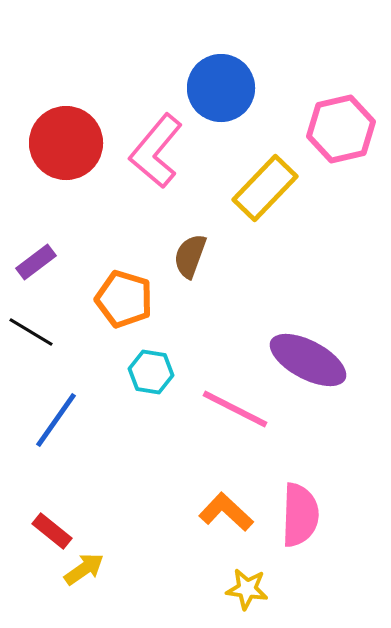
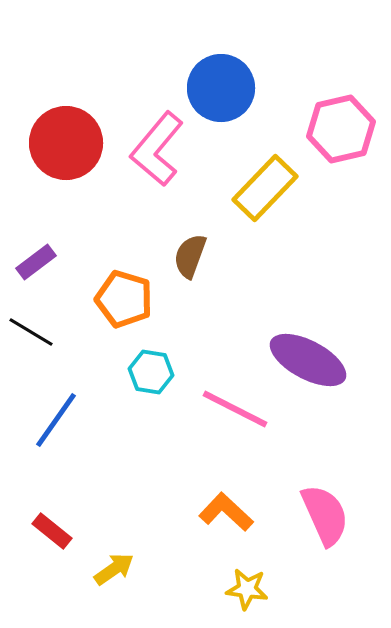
pink L-shape: moved 1 px right, 2 px up
pink semicircle: moved 25 px right; rotated 26 degrees counterclockwise
yellow arrow: moved 30 px right
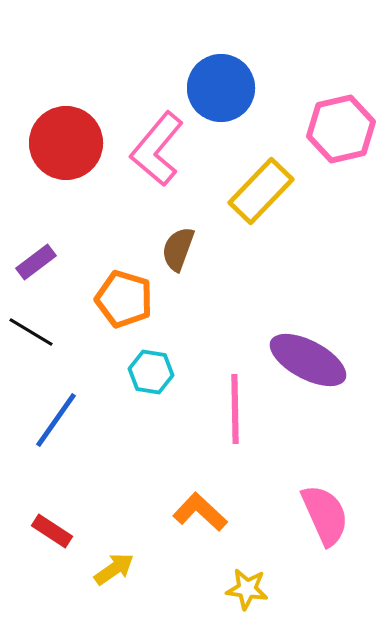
yellow rectangle: moved 4 px left, 3 px down
brown semicircle: moved 12 px left, 7 px up
pink line: rotated 62 degrees clockwise
orange L-shape: moved 26 px left
red rectangle: rotated 6 degrees counterclockwise
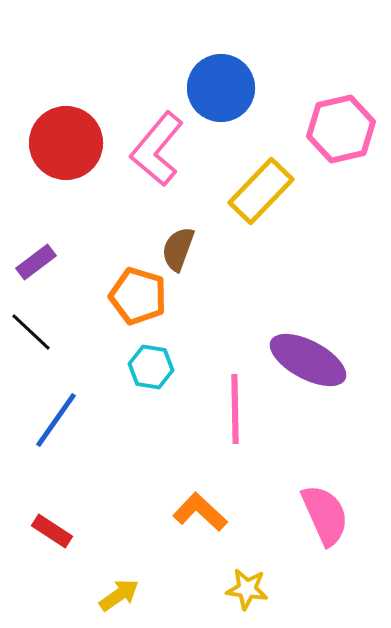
orange pentagon: moved 14 px right, 3 px up
black line: rotated 12 degrees clockwise
cyan hexagon: moved 5 px up
yellow arrow: moved 5 px right, 26 px down
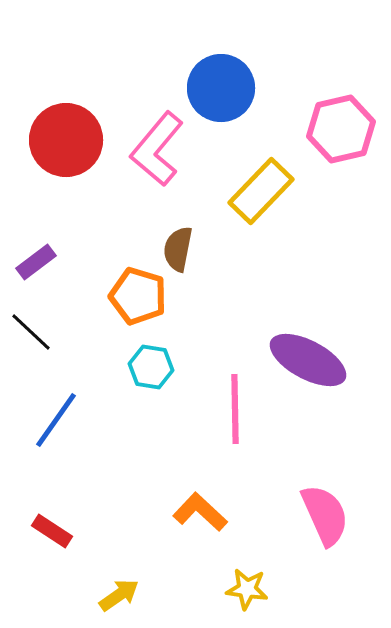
red circle: moved 3 px up
brown semicircle: rotated 9 degrees counterclockwise
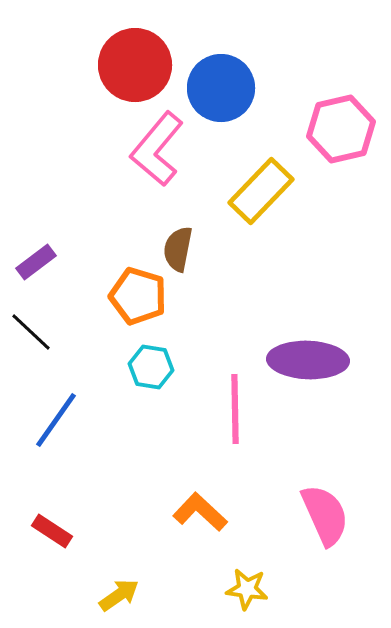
red circle: moved 69 px right, 75 px up
purple ellipse: rotated 26 degrees counterclockwise
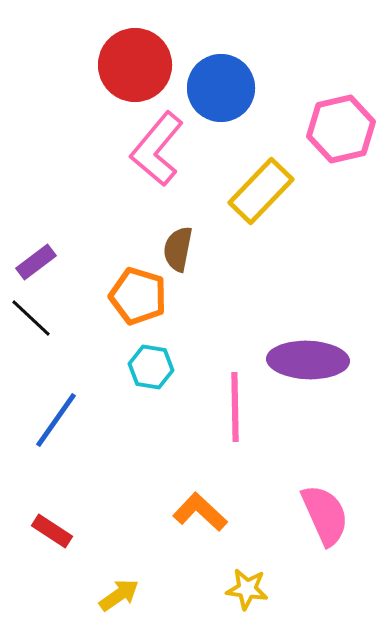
black line: moved 14 px up
pink line: moved 2 px up
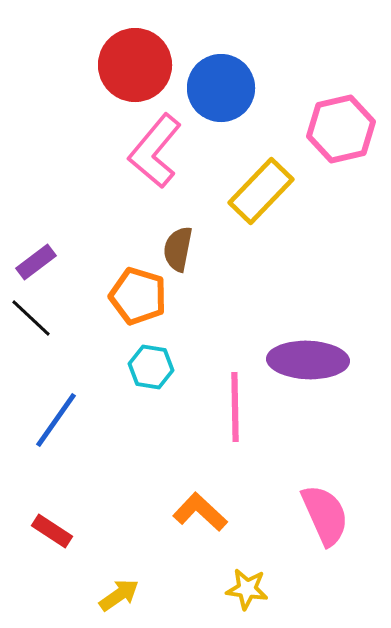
pink L-shape: moved 2 px left, 2 px down
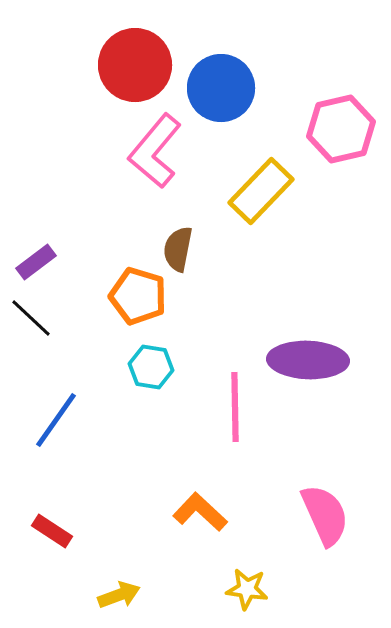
yellow arrow: rotated 15 degrees clockwise
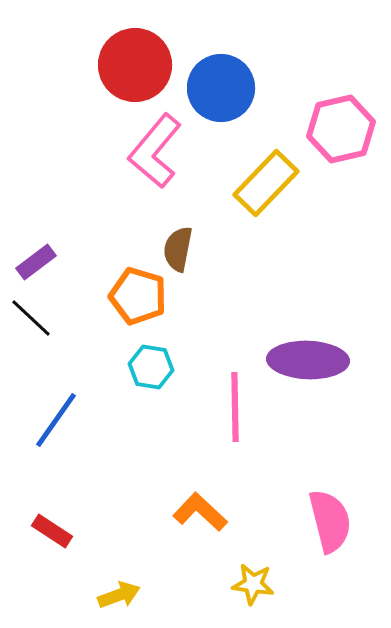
yellow rectangle: moved 5 px right, 8 px up
pink semicircle: moved 5 px right, 6 px down; rotated 10 degrees clockwise
yellow star: moved 6 px right, 5 px up
